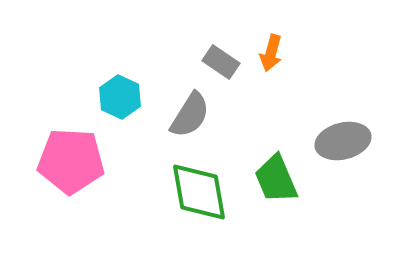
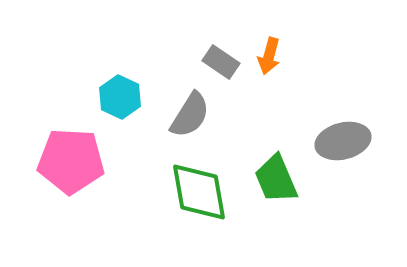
orange arrow: moved 2 px left, 3 px down
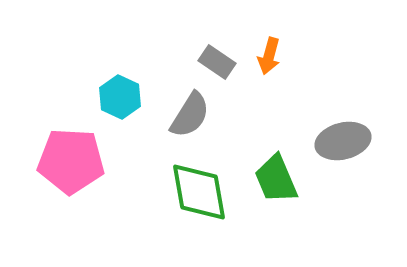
gray rectangle: moved 4 px left
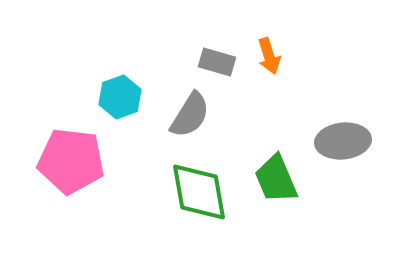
orange arrow: rotated 33 degrees counterclockwise
gray rectangle: rotated 18 degrees counterclockwise
cyan hexagon: rotated 15 degrees clockwise
gray ellipse: rotated 8 degrees clockwise
pink pentagon: rotated 4 degrees clockwise
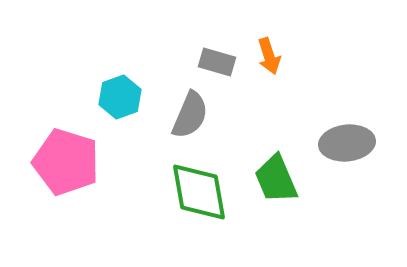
gray semicircle: rotated 9 degrees counterclockwise
gray ellipse: moved 4 px right, 2 px down
pink pentagon: moved 5 px left, 1 px down; rotated 10 degrees clockwise
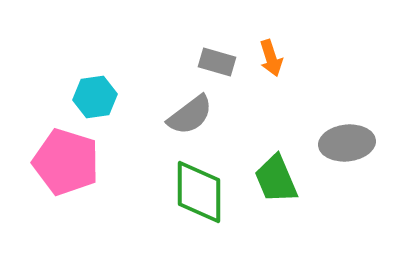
orange arrow: moved 2 px right, 2 px down
cyan hexagon: moved 25 px left; rotated 12 degrees clockwise
gray semicircle: rotated 30 degrees clockwise
green diamond: rotated 10 degrees clockwise
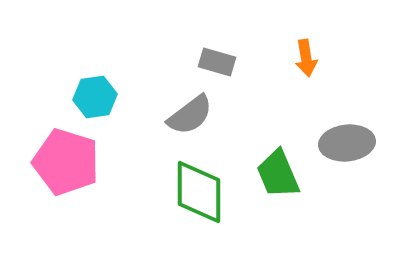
orange arrow: moved 35 px right; rotated 9 degrees clockwise
green trapezoid: moved 2 px right, 5 px up
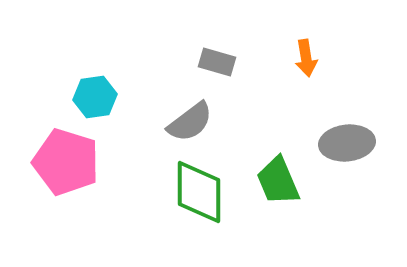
gray semicircle: moved 7 px down
green trapezoid: moved 7 px down
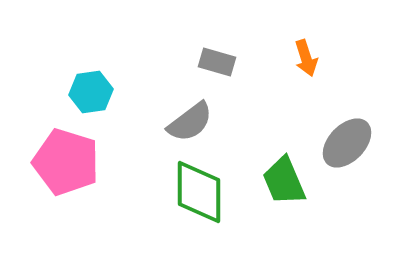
orange arrow: rotated 9 degrees counterclockwise
cyan hexagon: moved 4 px left, 5 px up
gray ellipse: rotated 40 degrees counterclockwise
green trapezoid: moved 6 px right
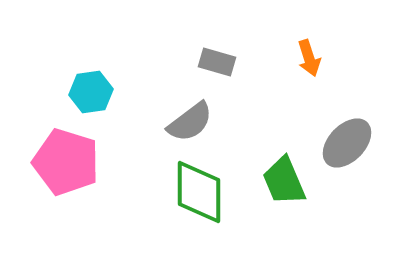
orange arrow: moved 3 px right
